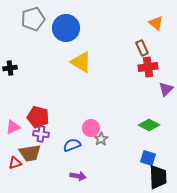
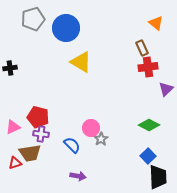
blue semicircle: rotated 66 degrees clockwise
blue square: moved 2 px up; rotated 28 degrees clockwise
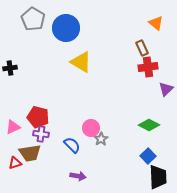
gray pentagon: rotated 25 degrees counterclockwise
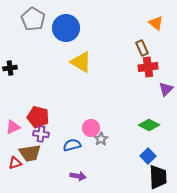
blue semicircle: rotated 60 degrees counterclockwise
